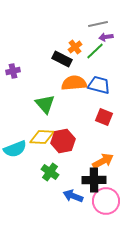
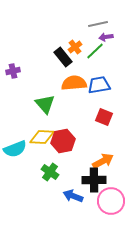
black rectangle: moved 1 px right, 2 px up; rotated 24 degrees clockwise
blue trapezoid: rotated 25 degrees counterclockwise
pink circle: moved 5 px right
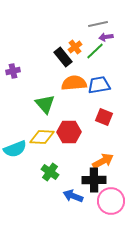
red hexagon: moved 6 px right, 9 px up; rotated 10 degrees clockwise
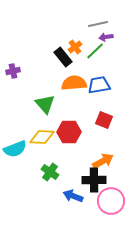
red square: moved 3 px down
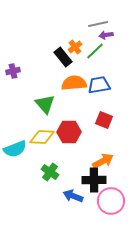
purple arrow: moved 2 px up
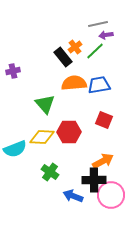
pink circle: moved 6 px up
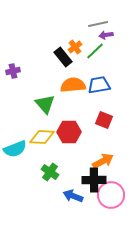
orange semicircle: moved 1 px left, 2 px down
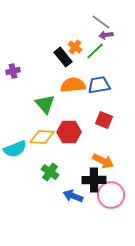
gray line: moved 3 px right, 2 px up; rotated 48 degrees clockwise
orange cross: rotated 16 degrees counterclockwise
orange arrow: rotated 55 degrees clockwise
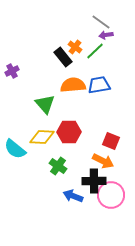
purple cross: moved 1 px left; rotated 16 degrees counterclockwise
red square: moved 7 px right, 21 px down
cyan semicircle: rotated 60 degrees clockwise
green cross: moved 8 px right, 6 px up
black cross: moved 1 px down
